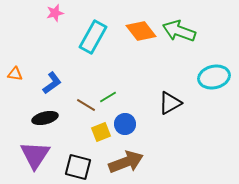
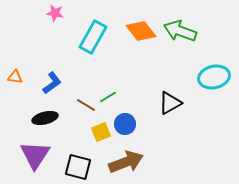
pink star: rotated 24 degrees clockwise
green arrow: moved 1 px right
orange triangle: moved 3 px down
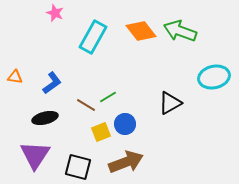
pink star: rotated 12 degrees clockwise
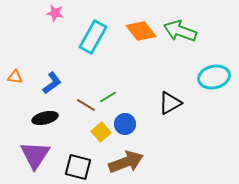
pink star: rotated 12 degrees counterclockwise
yellow square: rotated 18 degrees counterclockwise
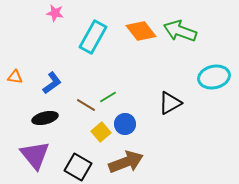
purple triangle: rotated 12 degrees counterclockwise
black square: rotated 16 degrees clockwise
